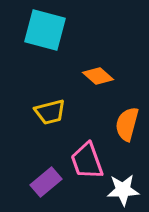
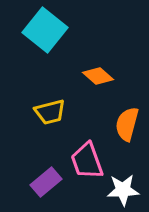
cyan square: rotated 24 degrees clockwise
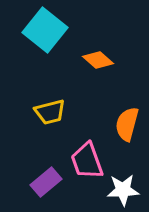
orange diamond: moved 16 px up
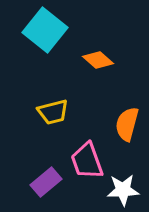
yellow trapezoid: moved 3 px right
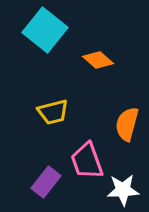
purple rectangle: rotated 12 degrees counterclockwise
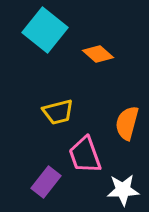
orange diamond: moved 6 px up
yellow trapezoid: moved 5 px right
orange semicircle: moved 1 px up
pink trapezoid: moved 2 px left, 6 px up
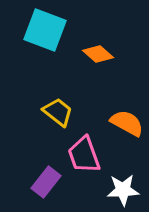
cyan square: rotated 18 degrees counterclockwise
yellow trapezoid: rotated 128 degrees counterclockwise
orange semicircle: rotated 104 degrees clockwise
pink trapezoid: moved 1 px left
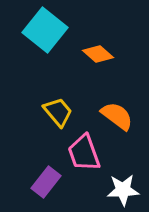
cyan square: rotated 18 degrees clockwise
yellow trapezoid: rotated 12 degrees clockwise
orange semicircle: moved 10 px left, 7 px up; rotated 8 degrees clockwise
pink trapezoid: moved 2 px up
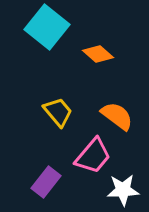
cyan square: moved 2 px right, 3 px up
pink trapezoid: moved 9 px right, 3 px down; rotated 120 degrees counterclockwise
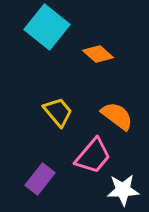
purple rectangle: moved 6 px left, 3 px up
